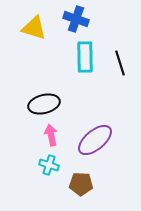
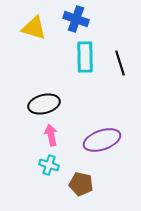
purple ellipse: moved 7 px right; rotated 21 degrees clockwise
brown pentagon: rotated 10 degrees clockwise
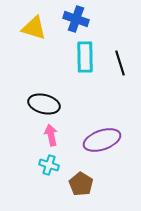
black ellipse: rotated 28 degrees clockwise
brown pentagon: rotated 20 degrees clockwise
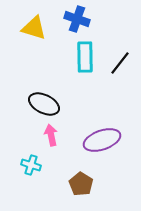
blue cross: moved 1 px right
black line: rotated 55 degrees clockwise
black ellipse: rotated 12 degrees clockwise
cyan cross: moved 18 px left
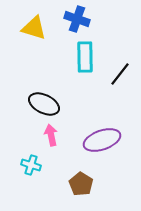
black line: moved 11 px down
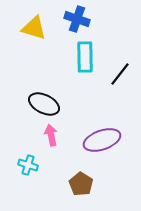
cyan cross: moved 3 px left
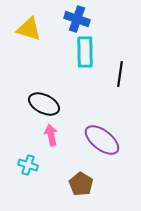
yellow triangle: moved 5 px left, 1 px down
cyan rectangle: moved 5 px up
black line: rotated 30 degrees counterclockwise
purple ellipse: rotated 57 degrees clockwise
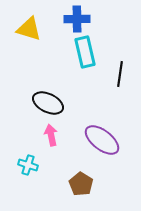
blue cross: rotated 20 degrees counterclockwise
cyan rectangle: rotated 12 degrees counterclockwise
black ellipse: moved 4 px right, 1 px up
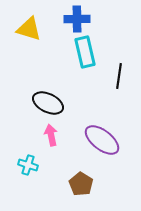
black line: moved 1 px left, 2 px down
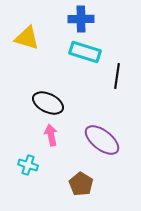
blue cross: moved 4 px right
yellow triangle: moved 2 px left, 9 px down
cyan rectangle: rotated 60 degrees counterclockwise
black line: moved 2 px left
